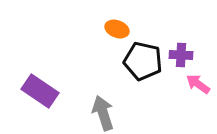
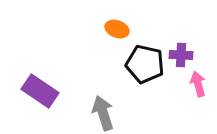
black pentagon: moved 2 px right, 3 px down
pink arrow: rotated 40 degrees clockwise
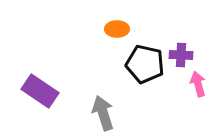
orange ellipse: rotated 20 degrees counterclockwise
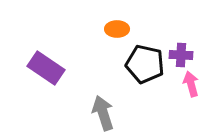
pink arrow: moved 7 px left
purple rectangle: moved 6 px right, 23 px up
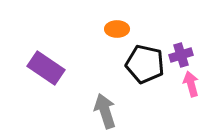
purple cross: rotated 20 degrees counterclockwise
gray arrow: moved 2 px right, 2 px up
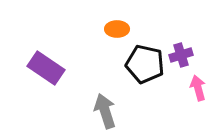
pink arrow: moved 7 px right, 4 px down
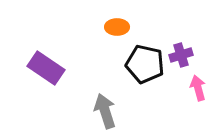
orange ellipse: moved 2 px up
